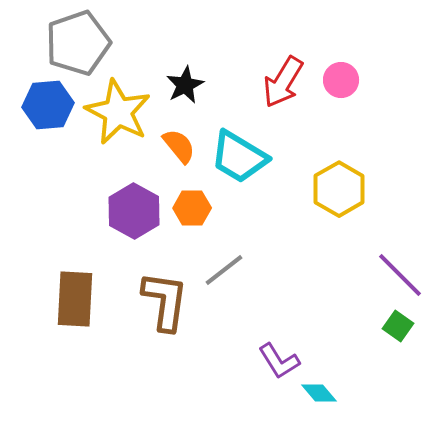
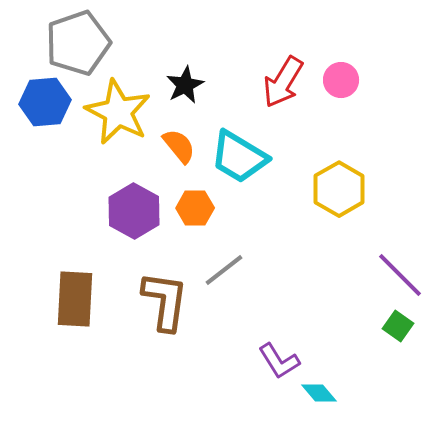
blue hexagon: moved 3 px left, 3 px up
orange hexagon: moved 3 px right
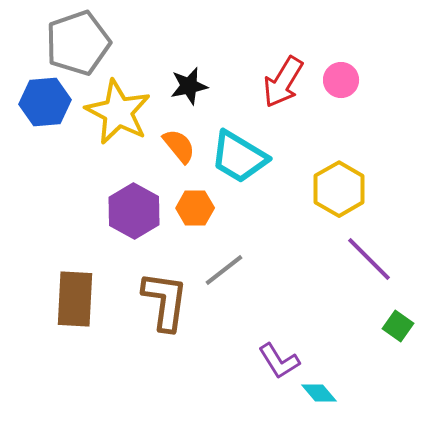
black star: moved 4 px right, 1 px down; rotated 15 degrees clockwise
purple line: moved 31 px left, 16 px up
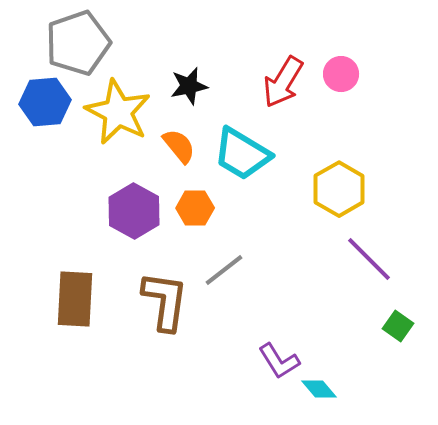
pink circle: moved 6 px up
cyan trapezoid: moved 3 px right, 3 px up
cyan diamond: moved 4 px up
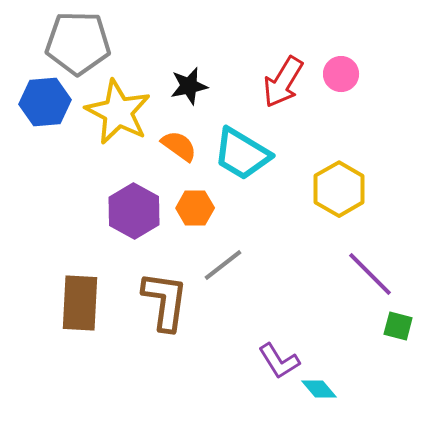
gray pentagon: rotated 20 degrees clockwise
orange semicircle: rotated 15 degrees counterclockwise
purple line: moved 1 px right, 15 px down
gray line: moved 1 px left, 5 px up
brown rectangle: moved 5 px right, 4 px down
green square: rotated 20 degrees counterclockwise
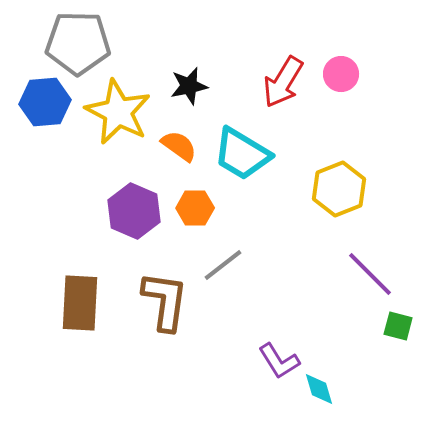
yellow hexagon: rotated 8 degrees clockwise
purple hexagon: rotated 6 degrees counterclockwise
cyan diamond: rotated 24 degrees clockwise
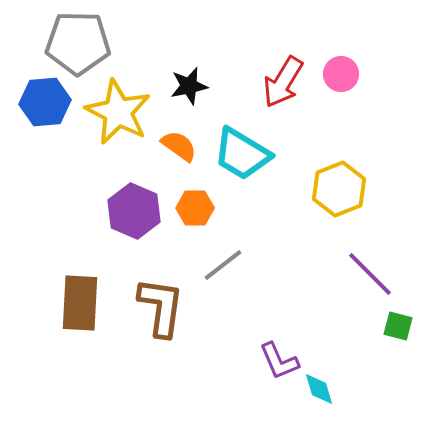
brown L-shape: moved 4 px left, 6 px down
purple L-shape: rotated 9 degrees clockwise
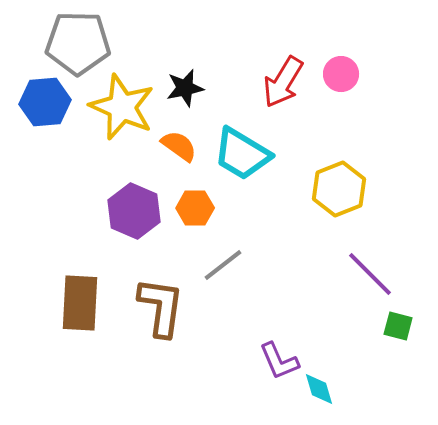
black star: moved 4 px left, 2 px down
yellow star: moved 4 px right, 5 px up; rotated 4 degrees counterclockwise
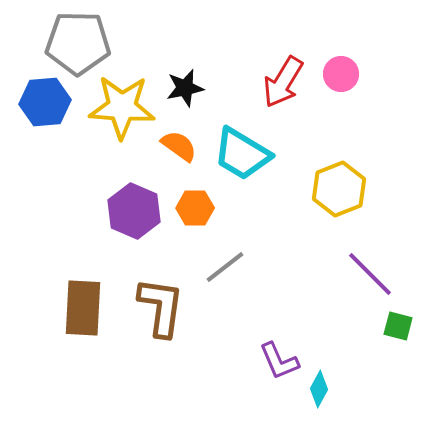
yellow star: rotated 20 degrees counterclockwise
gray line: moved 2 px right, 2 px down
brown rectangle: moved 3 px right, 5 px down
cyan diamond: rotated 45 degrees clockwise
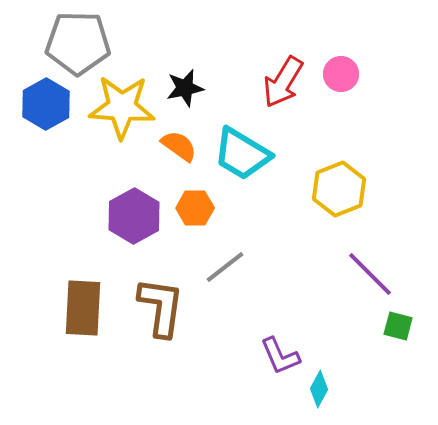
blue hexagon: moved 1 px right, 2 px down; rotated 24 degrees counterclockwise
purple hexagon: moved 5 px down; rotated 8 degrees clockwise
purple L-shape: moved 1 px right, 5 px up
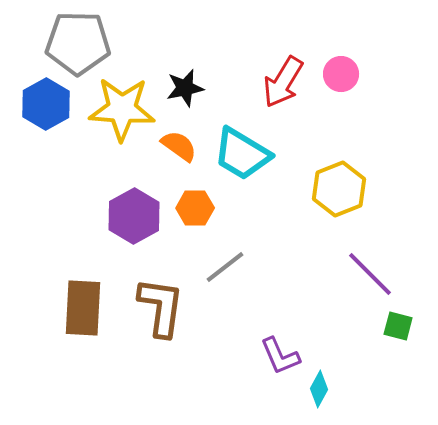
yellow star: moved 2 px down
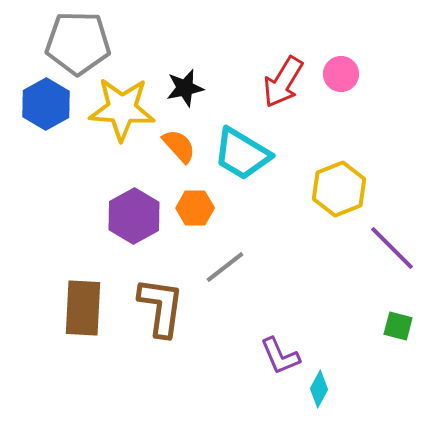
orange semicircle: rotated 12 degrees clockwise
purple line: moved 22 px right, 26 px up
